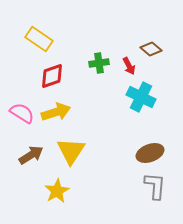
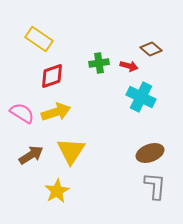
red arrow: rotated 48 degrees counterclockwise
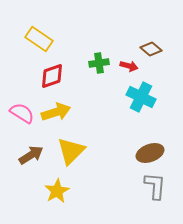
yellow triangle: rotated 12 degrees clockwise
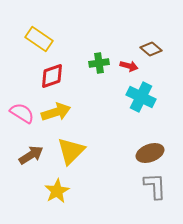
gray L-shape: rotated 8 degrees counterclockwise
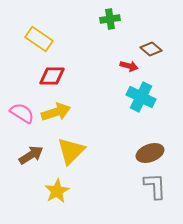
green cross: moved 11 px right, 44 px up
red diamond: rotated 20 degrees clockwise
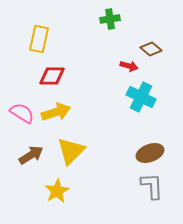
yellow rectangle: rotated 68 degrees clockwise
gray L-shape: moved 3 px left
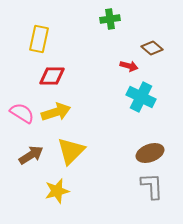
brown diamond: moved 1 px right, 1 px up
yellow star: rotated 15 degrees clockwise
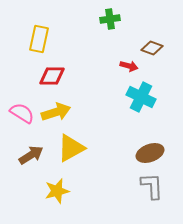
brown diamond: rotated 20 degrees counterclockwise
yellow triangle: moved 3 px up; rotated 16 degrees clockwise
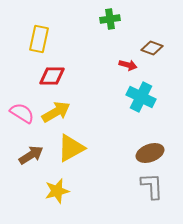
red arrow: moved 1 px left, 1 px up
yellow arrow: rotated 12 degrees counterclockwise
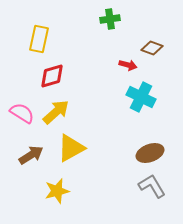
red diamond: rotated 16 degrees counterclockwise
yellow arrow: rotated 12 degrees counterclockwise
gray L-shape: rotated 28 degrees counterclockwise
